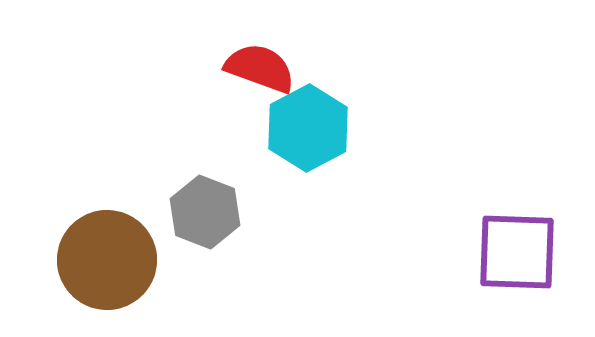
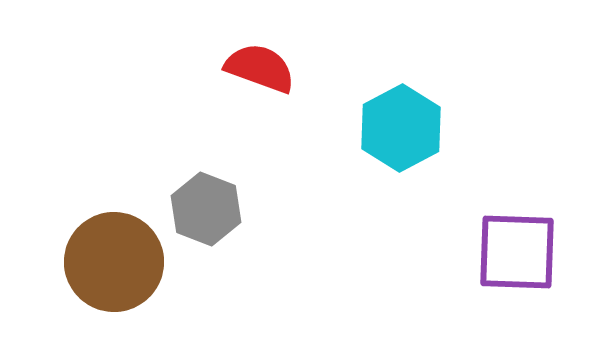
cyan hexagon: moved 93 px right
gray hexagon: moved 1 px right, 3 px up
brown circle: moved 7 px right, 2 px down
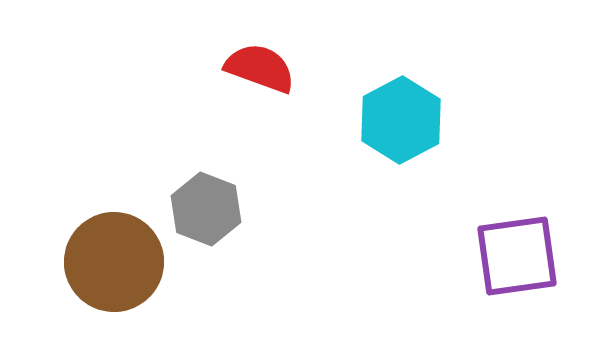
cyan hexagon: moved 8 px up
purple square: moved 4 px down; rotated 10 degrees counterclockwise
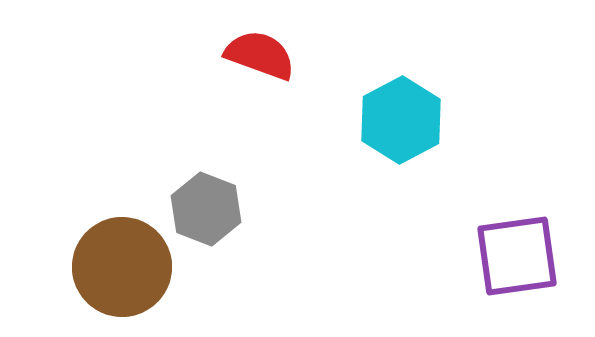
red semicircle: moved 13 px up
brown circle: moved 8 px right, 5 px down
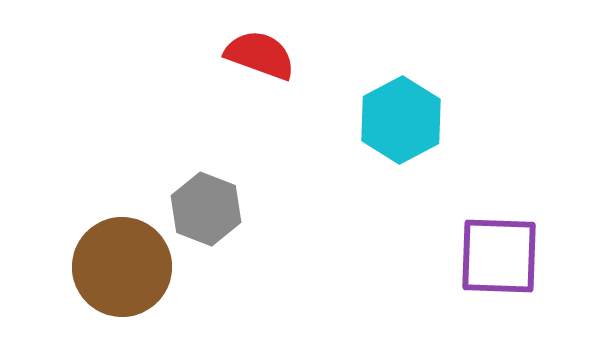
purple square: moved 18 px left; rotated 10 degrees clockwise
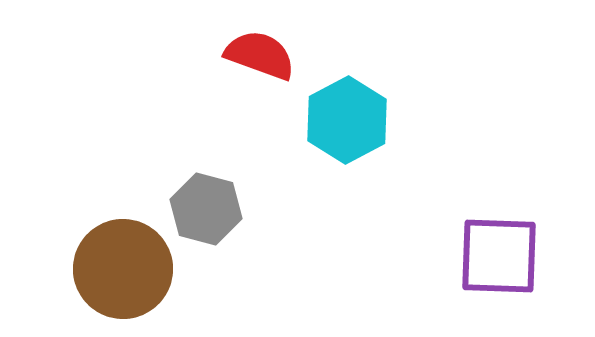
cyan hexagon: moved 54 px left
gray hexagon: rotated 6 degrees counterclockwise
brown circle: moved 1 px right, 2 px down
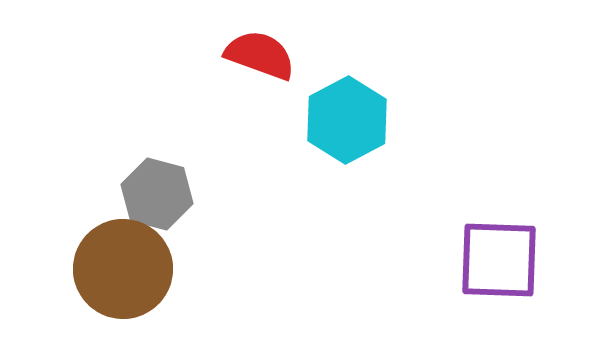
gray hexagon: moved 49 px left, 15 px up
purple square: moved 4 px down
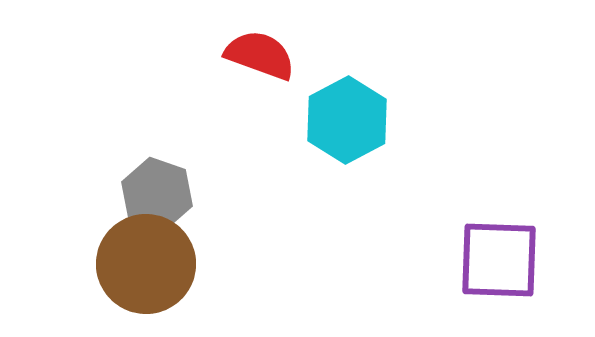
gray hexagon: rotated 4 degrees clockwise
brown circle: moved 23 px right, 5 px up
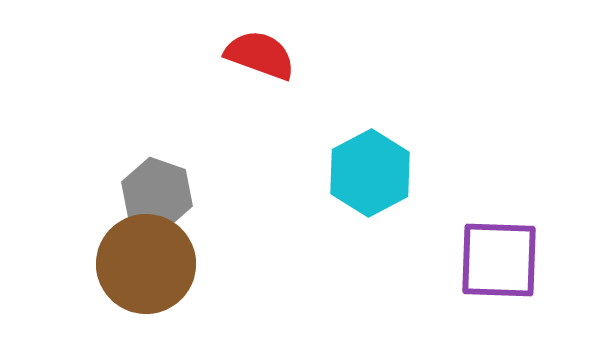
cyan hexagon: moved 23 px right, 53 px down
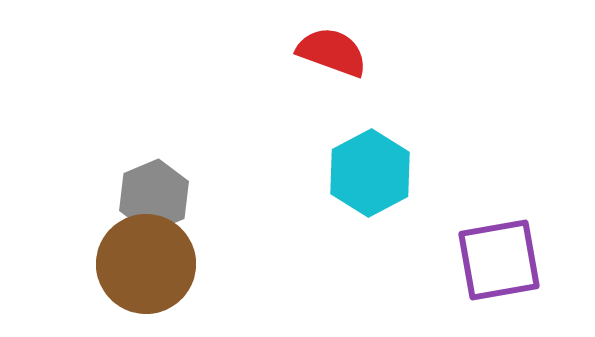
red semicircle: moved 72 px right, 3 px up
gray hexagon: moved 3 px left, 2 px down; rotated 18 degrees clockwise
purple square: rotated 12 degrees counterclockwise
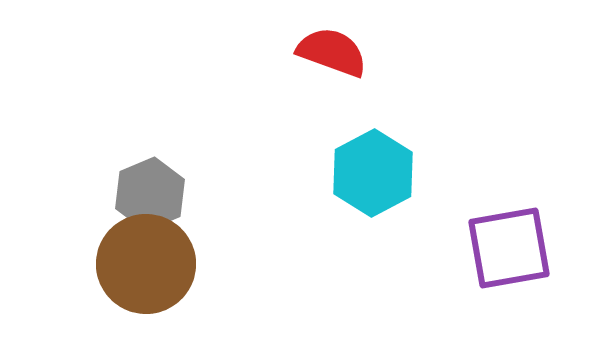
cyan hexagon: moved 3 px right
gray hexagon: moved 4 px left, 2 px up
purple square: moved 10 px right, 12 px up
